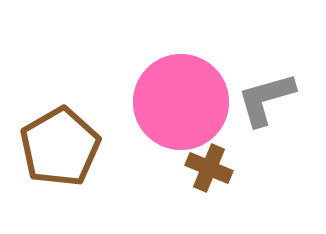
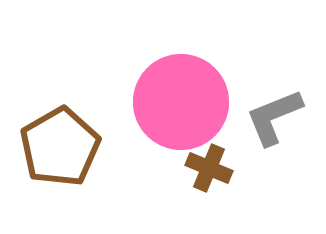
gray L-shape: moved 8 px right, 18 px down; rotated 6 degrees counterclockwise
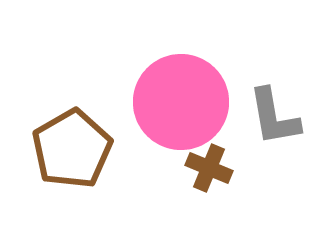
gray L-shape: rotated 78 degrees counterclockwise
brown pentagon: moved 12 px right, 2 px down
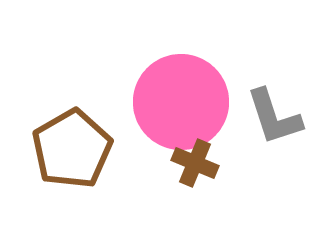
gray L-shape: rotated 8 degrees counterclockwise
brown cross: moved 14 px left, 5 px up
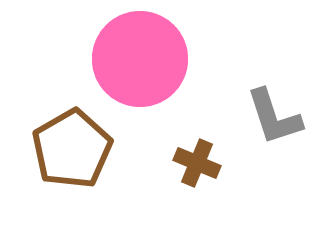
pink circle: moved 41 px left, 43 px up
brown cross: moved 2 px right
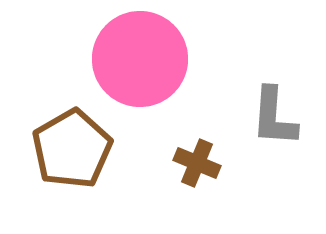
gray L-shape: rotated 22 degrees clockwise
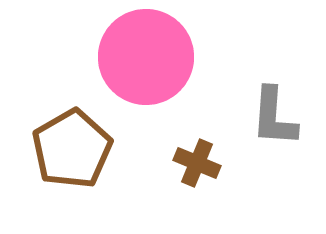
pink circle: moved 6 px right, 2 px up
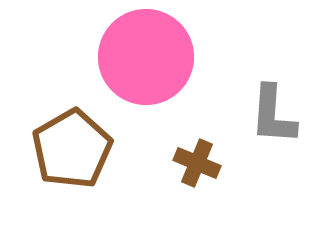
gray L-shape: moved 1 px left, 2 px up
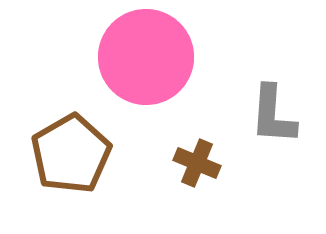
brown pentagon: moved 1 px left, 5 px down
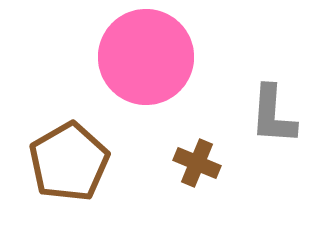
brown pentagon: moved 2 px left, 8 px down
